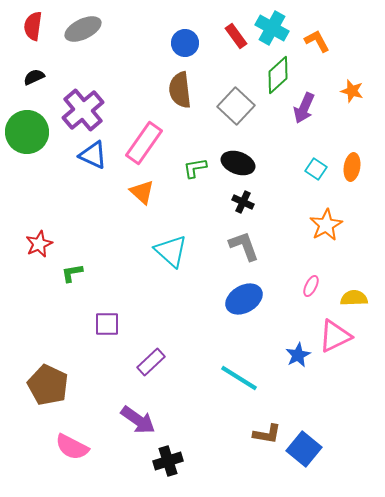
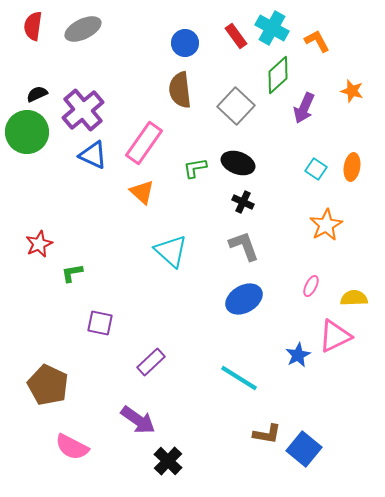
black semicircle at (34, 77): moved 3 px right, 17 px down
purple square at (107, 324): moved 7 px left, 1 px up; rotated 12 degrees clockwise
black cross at (168, 461): rotated 28 degrees counterclockwise
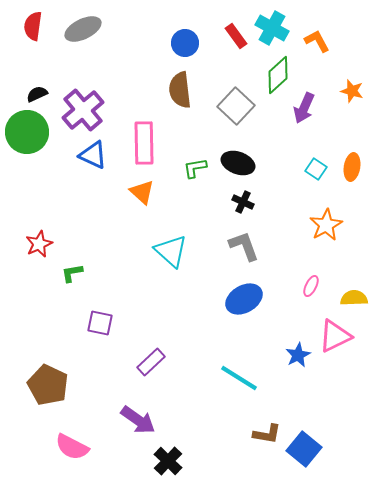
pink rectangle at (144, 143): rotated 36 degrees counterclockwise
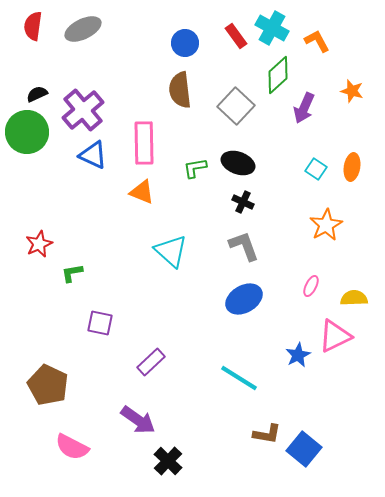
orange triangle at (142, 192): rotated 20 degrees counterclockwise
